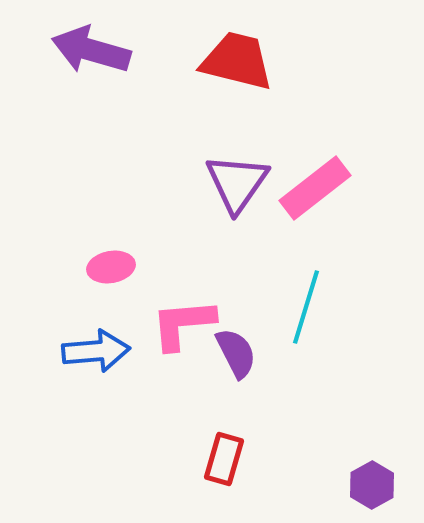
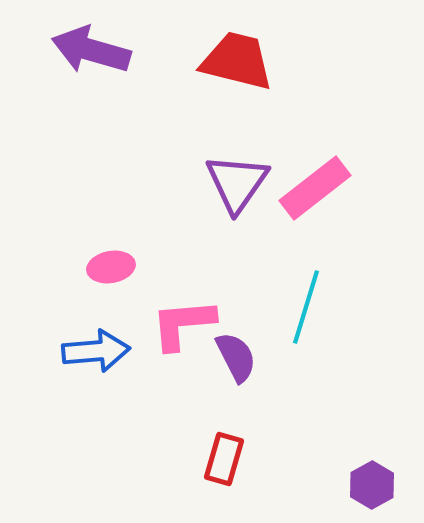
purple semicircle: moved 4 px down
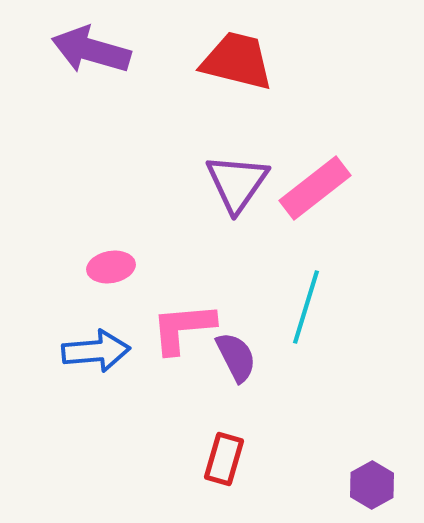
pink L-shape: moved 4 px down
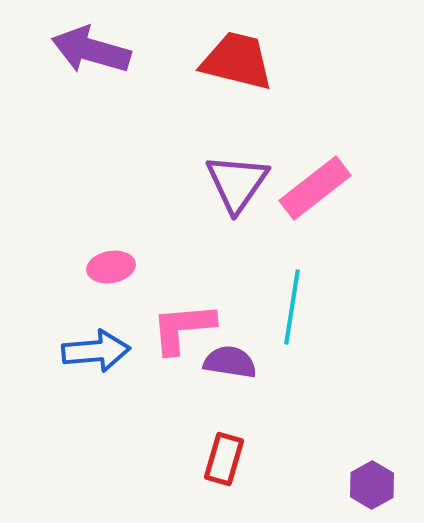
cyan line: moved 14 px left; rotated 8 degrees counterclockwise
purple semicircle: moved 6 px left, 5 px down; rotated 54 degrees counterclockwise
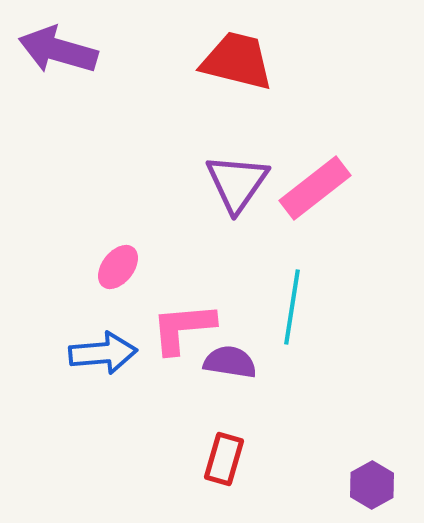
purple arrow: moved 33 px left
pink ellipse: moved 7 px right; rotated 42 degrees counterclockwise
blue arrow: moved 7 px right, 2 px down
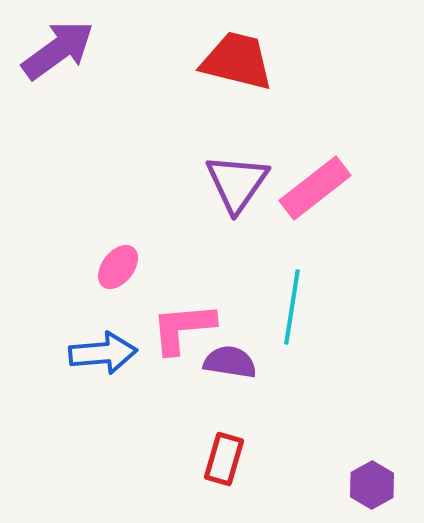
purple arrow: rotated 128 degrees clockwise
